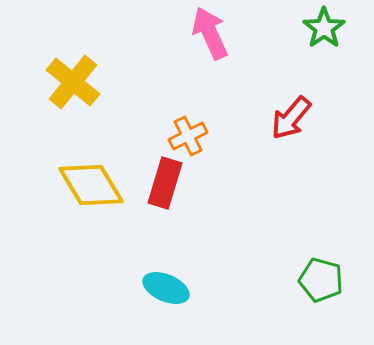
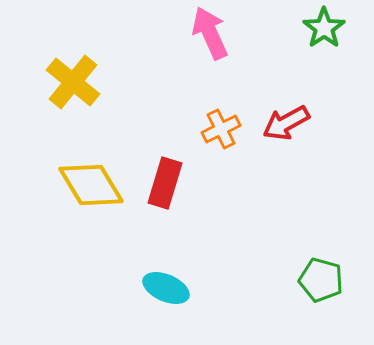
red arrow: moved 5 px left, 5 px down; rotated 21 degrees clockwise
orange cross: moved 33 px right, 7 px up
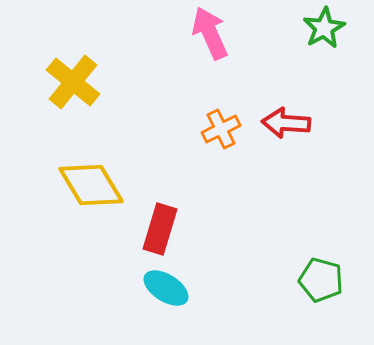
green star: rotated 6 degrees clockwise
red arrow: rotated 33 degrees clockwise
red rectangle: moved 5 px left, 46 px down
cyan ellipse: rotated 9 degrees clockwise
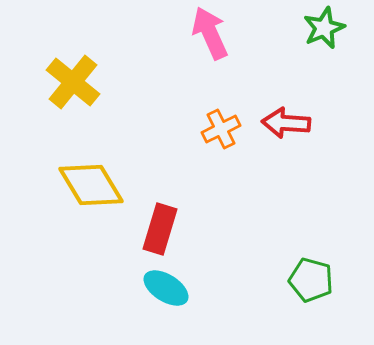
green star: rotated 6 degrees clockwise
green pentagon: moved 10 px left
